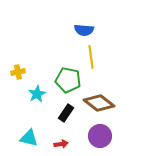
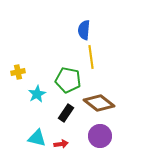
blue semicircle: rotated 90 degrees clockwise
cyan triangle: moved 8 px right
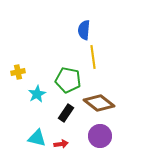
yellow line: moved 2 px right
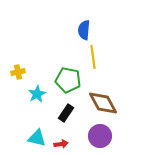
brown diamond: moved 4 px right; rotated 24 degrees clockwise
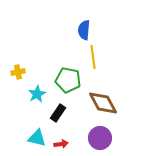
black rectangle: moved 8 px left
purple circle: moved 2 px down
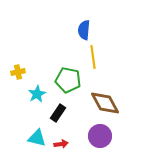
brown diamond: moved 2 px right
purple circle: moved 2 px up
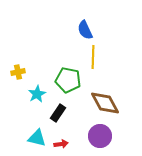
blue semicircle: moved 1 px right; rotated 30 degrees counterclockwise
yellow line: rotated 10 degrees clockwise
